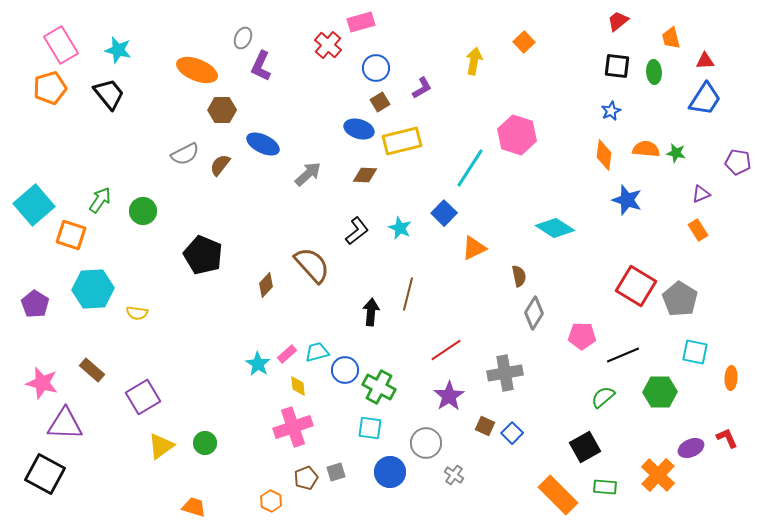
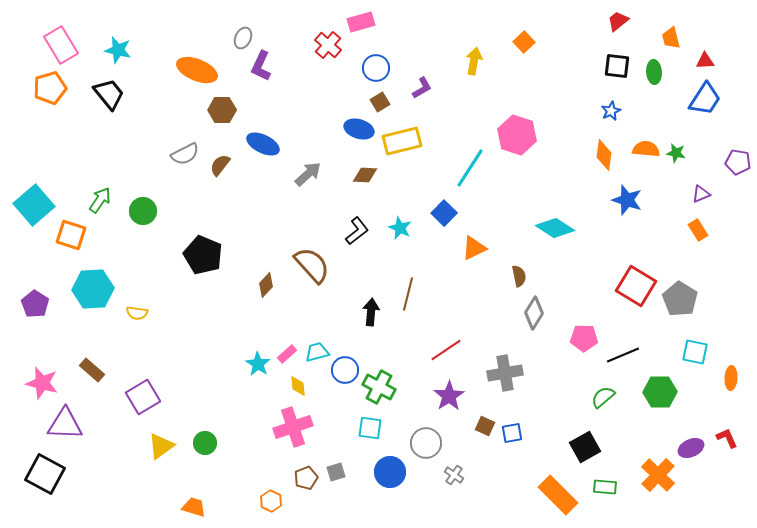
pink pentagon at (582, 336): moved 2 px right, 2 px down
blue square at (512, 433): rotated 35 degrees clockwise
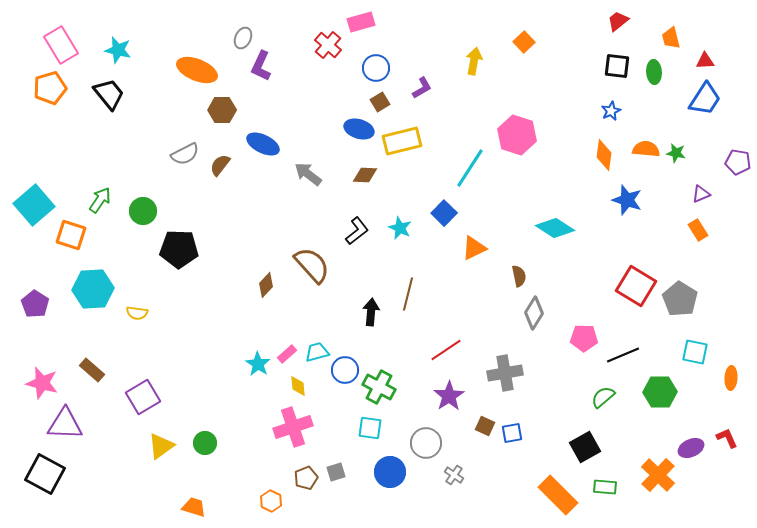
gray arrow at (308, 174): rotated 100 degrees counterclockwise
black pentagon at (203, 255): moved 24 px left, 6 px up; rotated 21 degrees counterclockwise
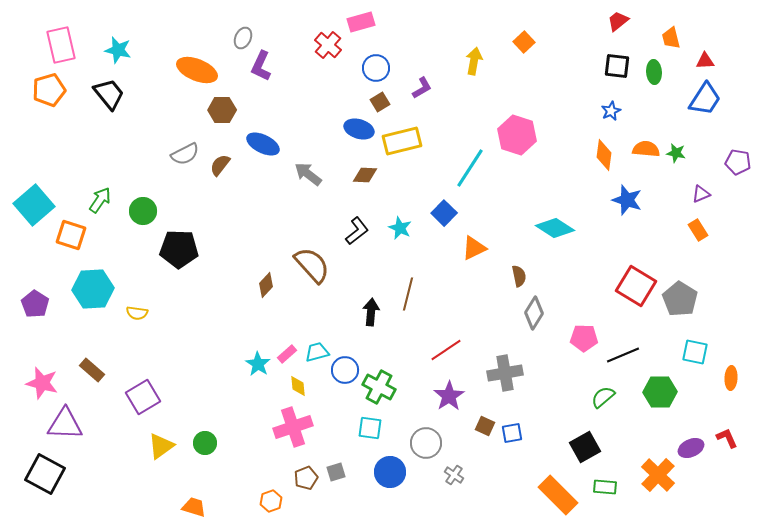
pink rectangle at (61, 45): rotated 18 degrees clockwise
orange pentagon at (50, 88): moved 1 px left, 2 px down
orange hexagon at (271, 501): rotated 15 degrees clockwise
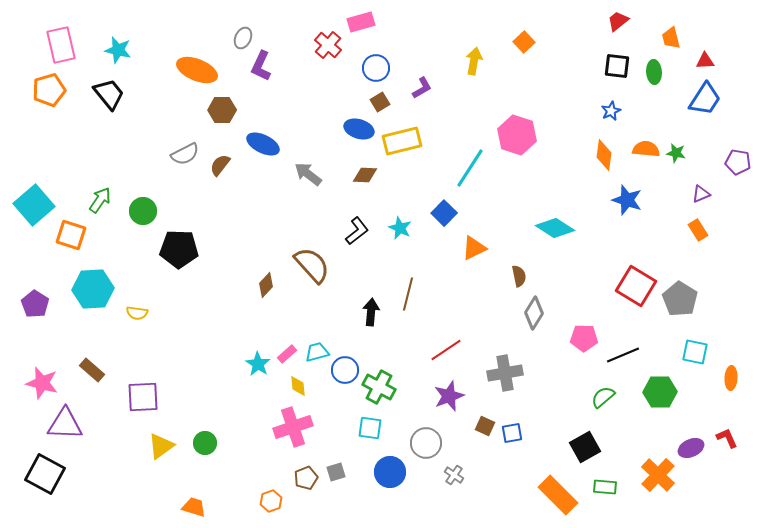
purple star at (449, 396): rotated 12 degrees clockwise
purple square at (143, 397): rotated 28 degrees clockwise
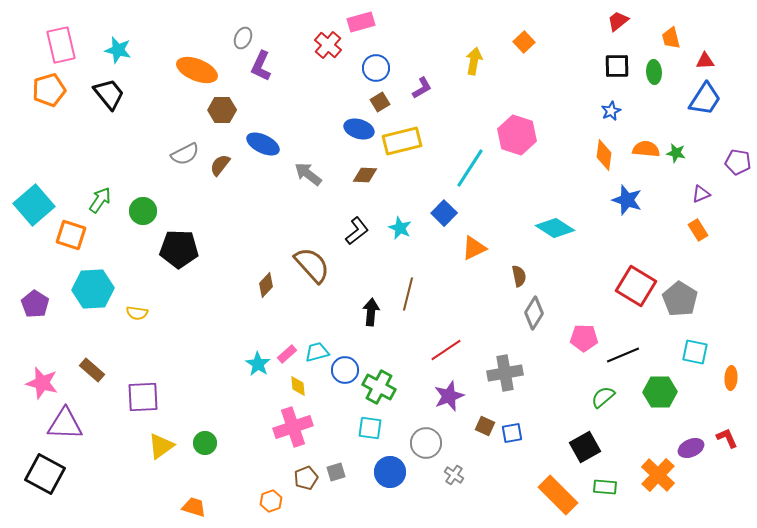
black square at (617, 66): rotated 8 degrees counterclockwise
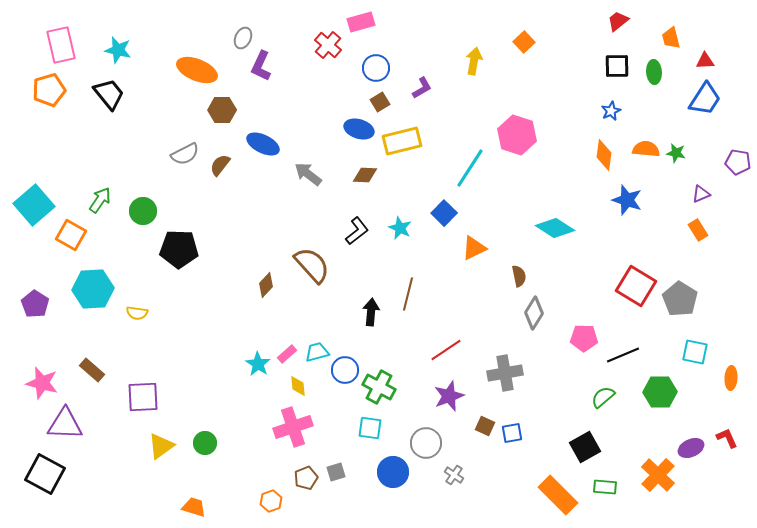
orange square at (71, 235): rotated 12 degrees clockwise
blue circle at (390, 472): moved 3 px right
